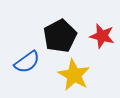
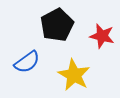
black pentagon: moved 3 px left, 11 px up
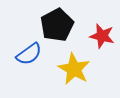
blue semicircle: moved 2 px right, 8 px up
yellow star: moved 6 px up
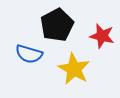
blue semicircle: rotated 52 degrees clockwise
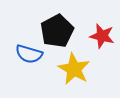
black pentagon: moved 6 px down
